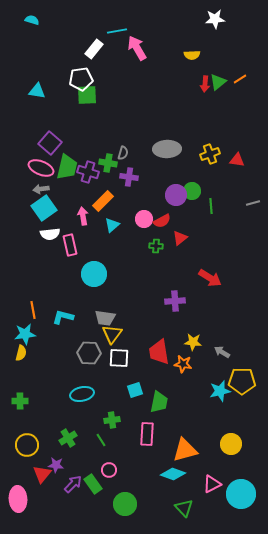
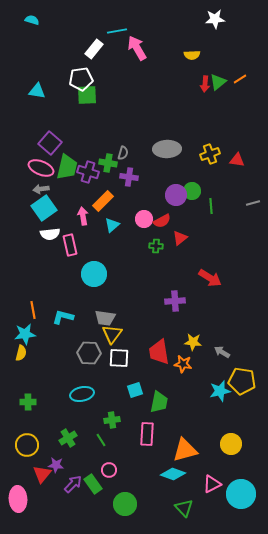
yellow pentagon at (242, 381): rotated 8 degrees clockwise
green cross at (20, 401): moved 8 px right, 1 px down
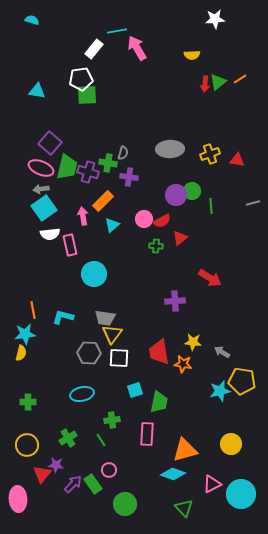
gray ellipse at (167, 149): moved 3 px right
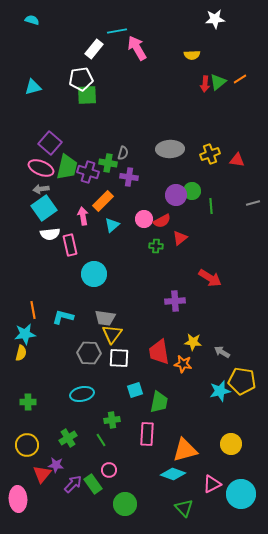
cyan triangle at (37, 91): moved 4 px left, 4 px up; rotated 24 degrees counterclockwise
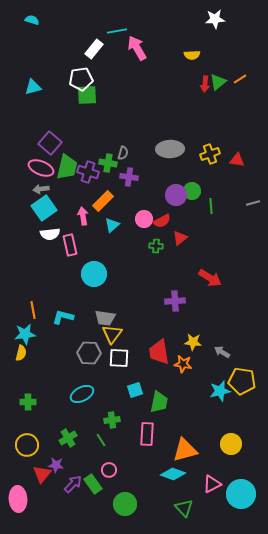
cyan ellipse at (82, 394): rotated 15 degrees counterclockwise
